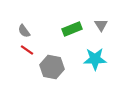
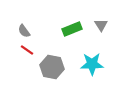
cyan star: moved 3 px left, 5 px down
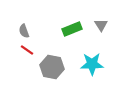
gray semicircle: rotated 16 degrees clockwise
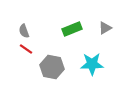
gray triangle: moved 4 px right, 3 px down; rotated 32 degrees clockwise
red line: moved 1 px left, 1 px up
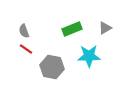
cyan star: moved 3 px left, 8 px up
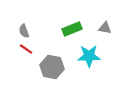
gray triangle: rotated 40 degrees clockwise
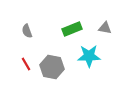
gray semicircle: moved 3 px right
red line: moved 15 px down; rotated 24 degrees clockwise
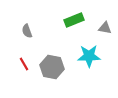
green rectangle: moved 2 px right, 9 px up
red line: moved 2 px left
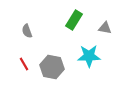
green rectangle: rotated 36 degrees counterclockwise
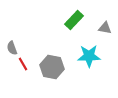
green rectangle: rotated 12 degrees clockwise
gray semicircle: moved 15 px left, 17 px down
red line: moved 1 px left
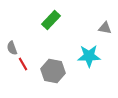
green rectangle: moved 23 px left
gray hexagon: moved 1 px right, 4 px down
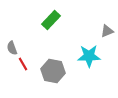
gray triangle: moved 2 px right, 3 px down; rotated 32 degrees counterclockwise
